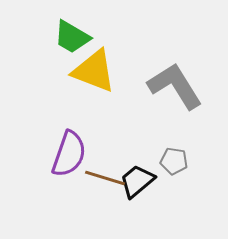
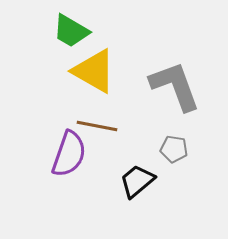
green trapezoid: moved 1 px left, 6 px up
yellow triangle: rotated 9 degrees clockwise
gray L-shape: rotated 12 degrees clockwise
gray pentagon: moved 12 px up
brown line: moved 8 px left, 52 px up; rotated 6 degrees counterclockwise
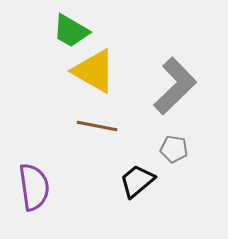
gray L-shape: rotated 66 degrees clockwise
purple semicircle: moved 35 px left, 33 px down; rotated 27 degrees counterclockwise
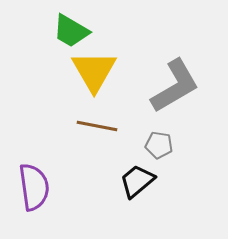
yellow triangle: rotated 30 degrees clockwise
gray L-shape: rotated 14 degrees clockwise
gray pentagon: moved 15 px left, 4 px up
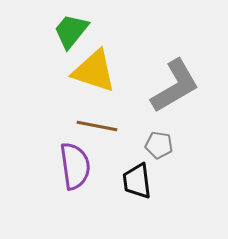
green trapezoid: rotated 99 degrees clockwise
yellow triangle: rotated 42 degrees counterclockwise
black trapezoid: rotated 57 degrees counterclockwise
purple semicircle: moved 41 px right, 21 px up
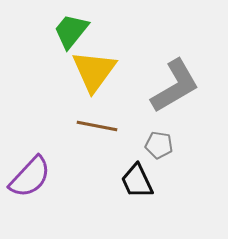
yellow triangle: rotated 48 degrees clockwise
purple semicircle: moved 45 px left, 11 px down; rotated 51 degrees clockwise
black trapezoid: rotated 18 degrees counterclockwise
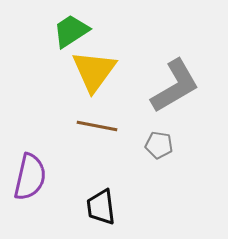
green trapezoid: rotated 18 degrees clockwise
purple semicircle: rotated 30 degrees counterclockwise
black trapezoid: moved 36 px left, 26 px down; rotated 18 degrees clockwise
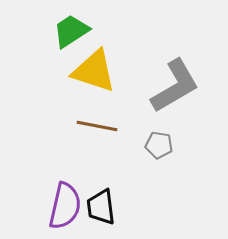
yellow triangle: rotated 48 degrees counterclockwise
purple semicircle: moved 35 px right, 29 px down
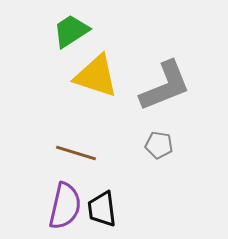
yellow triangle: moved 2 px right, 5 px down
gray L-shape: moved 10 px left; rotated 8 degrees clockwise
brown line: moved 21 px left, 27 px down; rotated 6 degrees clockwise
black trapezoid: moved 1 px right, 2 px down
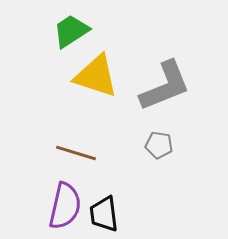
black trapezoid: moved 2 px right, 5 px down
